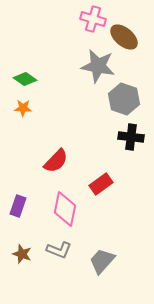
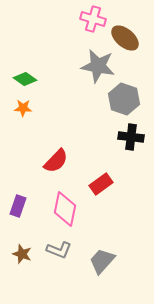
brown ellipse: moved 1 px right, 1 px down
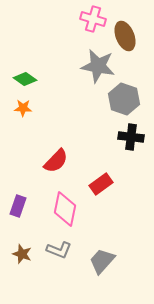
brown ellipse: moved 2 px up; rotated 28 degrees clockwise
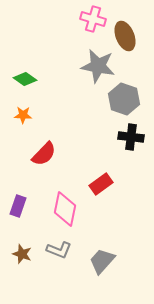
orange star: moved 7 px down
red semicircle: moved 12 px left, 7 px up
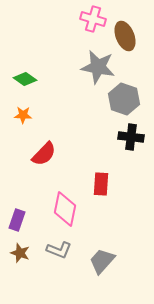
gray star: moved 1 px down
red rectangle: rotated 50 degrees counterclockwise
purple rectangle: moved 1 px left, 14 px down
brown star: moved 2 px left, 1 px up
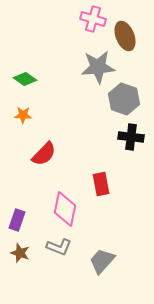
gray star: rotated 16 degrees counterclockwise
red rectangle: rotated 15 degrees counterclockwise
gray L-shape: moved 3 px up
